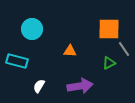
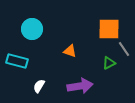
orange triangle: rotated 16 degrees clockwise
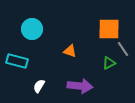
gray line: moved 1 px left
purple arrow: rotated 15 degrees clockwise
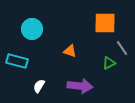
orange square: moved 4 px left, 6 px up
gray line: moved 1 px left, 1 px up
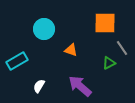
cyan circle: moved 12 px right
orange triangle: moved 1 px right, 1 px up
cyan rectangle: rotated 45 degrees counterclockwise
purple arrow: rotated 145 degrees counterclockwise
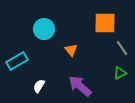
orange triangle: rotated 32 degrees clockwise
green triangle: moved 11 px right, 10 px down
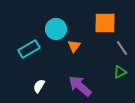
cyan circle: moved 12 px right
orange triangle: moved 3 px right, 4 px up; rotated 16 degrees clockwise
cyan rectangle: moved 12 px right, 12 px up
green triangle: moved 1 px up
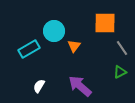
cyan circle: moved 2 px left, 2 px down
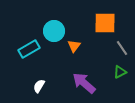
purple arrow: moved 4 px right, 3 px up
